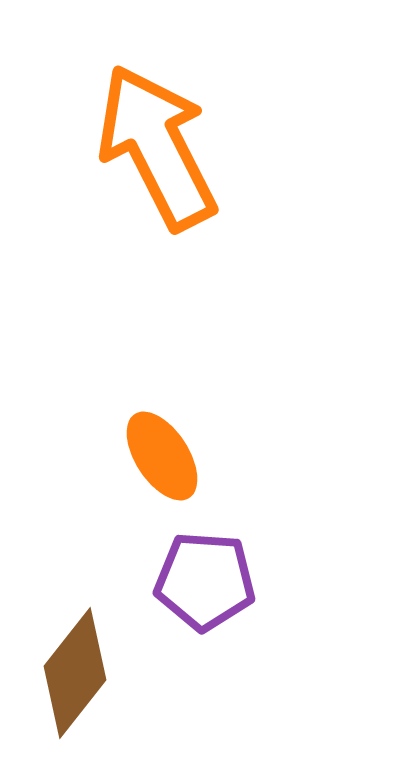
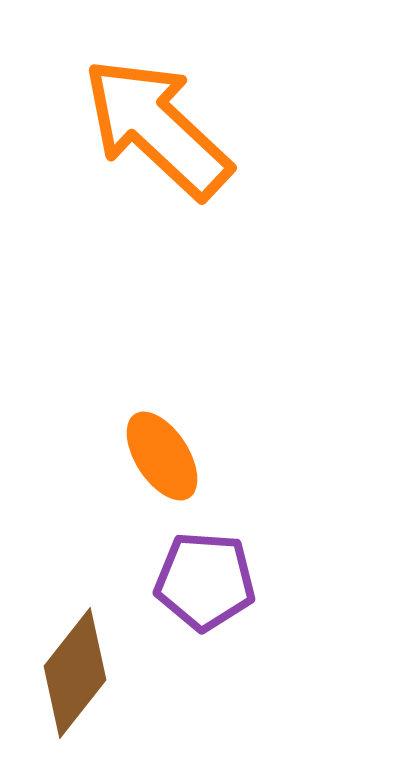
orange arrow: moved 19 px up; rotated 20 degrees counterclockwise
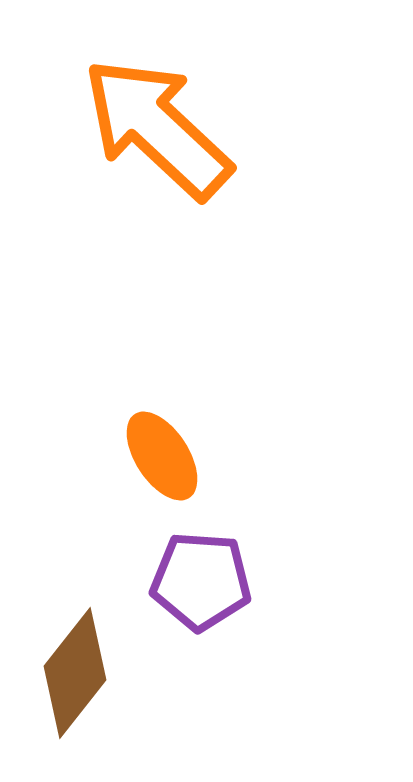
purple pentagon: moved 4 px left
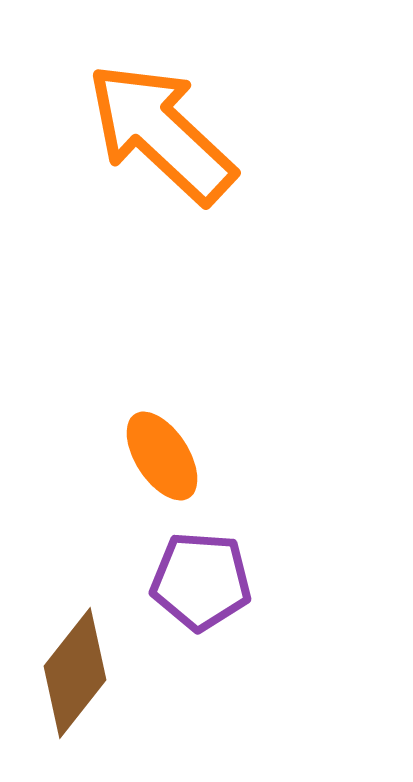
orange arrow: moved 4 px right, 5 px down
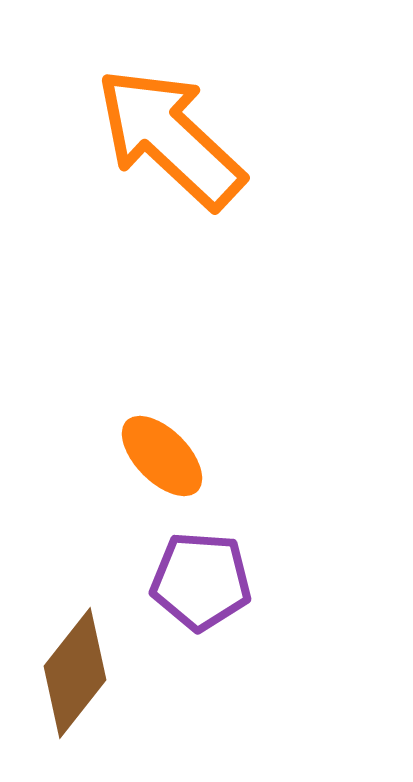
orange arrow: moved 9 px right, 5 px down
orange ellipse: rotated 12 degrees counterclockwise
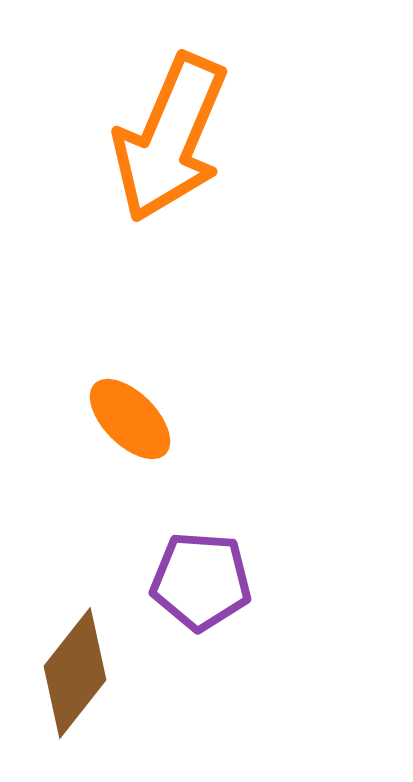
orange arrow: rotated 110 degrees counterclockwise
orange ellipse: moved 32 px left, 37 px up
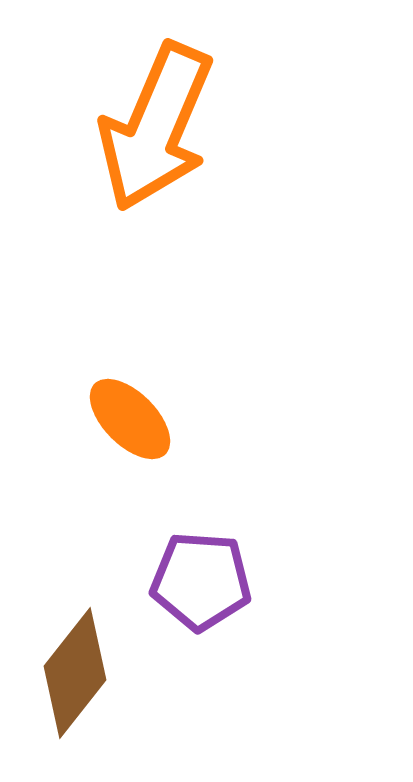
orange arrow: moved 14 px left, 11 px up
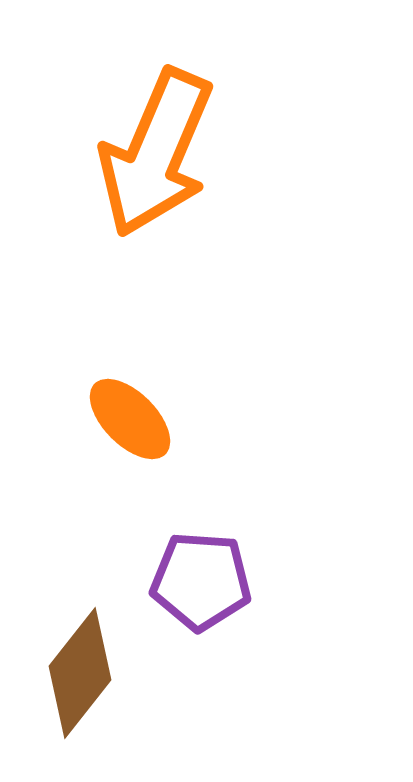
orange arrow: moved 26 px down
brown diamond: moved 5 px right
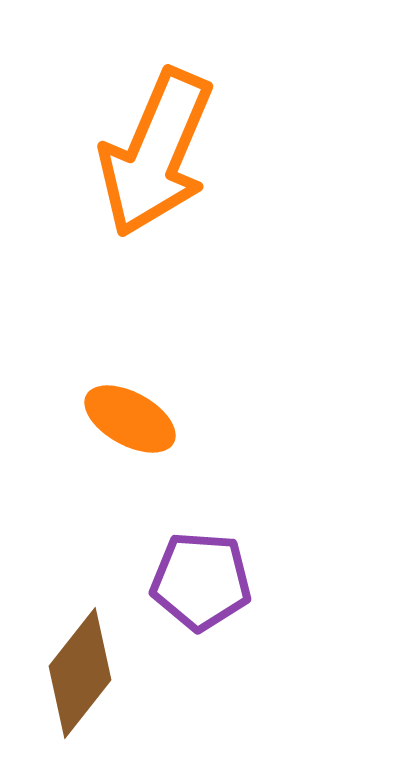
orange ellipse: rotated 16 degrees counterclockwise
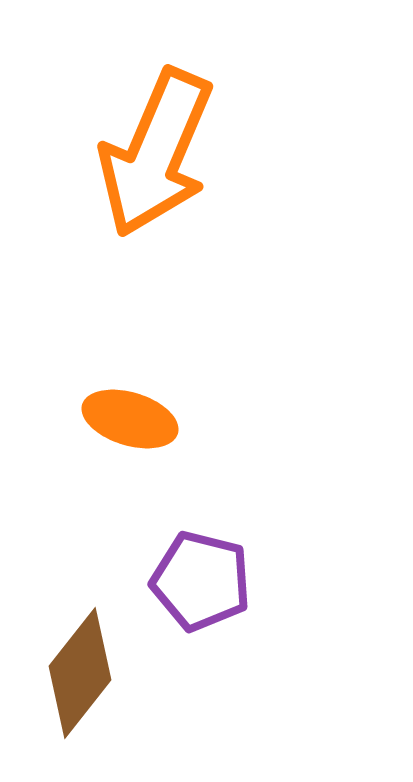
orange ellipse: rotated 12 degrees counterclockwise
purple pentagon: rotated 10 degrees clockwise
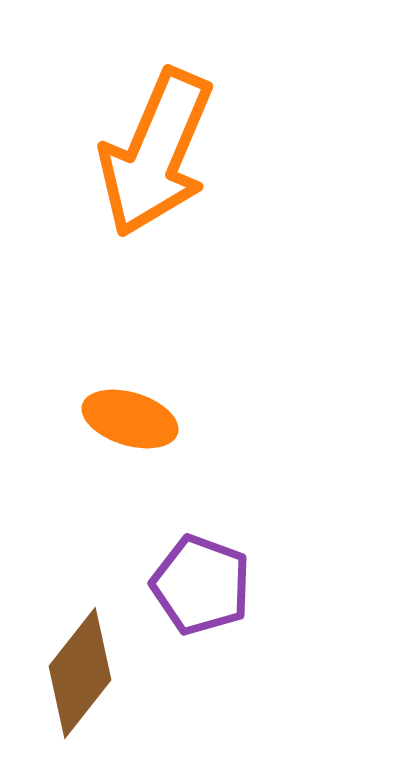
purple pentagon: moved 4 px down; rotated 6 degrees clockwise
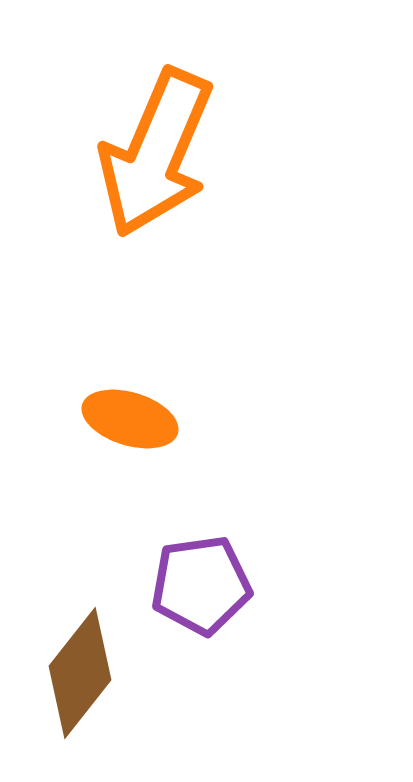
purple pentagon: rotated 28 degrees counterclockwise
